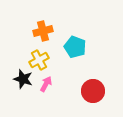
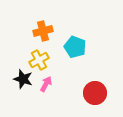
red circle: moved 2 px right, 2 px down
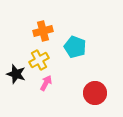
black star: moved 7 px left, 5 px up
pink arrow: moved 1 px up
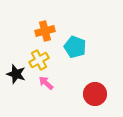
orange cross: moved 2 px right
pink arrow: rotated 77 degrees counterclockwise
red circle: moved 1 px down
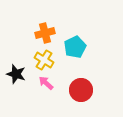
orange cross: moved 2 px down
cyan pentagon: rotated 25 degrees clockwise
yellow cross: moved 5 px right; rotated 30 degrees counterclockwise
red circle: moved 14 px left, 4 px up
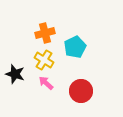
black star: moved 1 px left
red circle: moved 1 px down
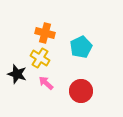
orange cross: rotated 30 degrees clockwise
cyan pentagon: moved 6 px right
yellow cross: moved 4 px left, 2 px up
black star: moved 2 px right
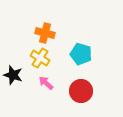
cyan pentagon: moved 7 px down; rotated 30 degrees counterclockwise
black star: moved 4 px left, 1 px down
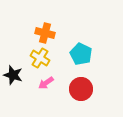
cyan pentagon: rotated 10 degrees clockwise
pink arrow: rotated 77 degrees counterclockwise
red circle: moved 2 px up
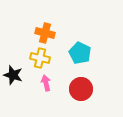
cyan pentagon: moved 1 px left, 1 px up
yellow cross: rotated 18 degrees counterclockwise
pink arrow: rotated 112 degrees clockwise
